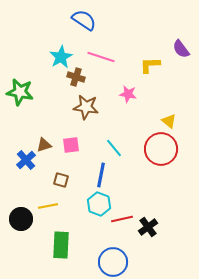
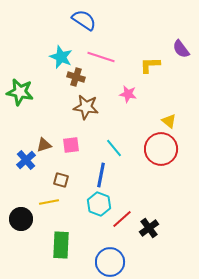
cyan star: rotated 20 degrees counterclockwise
yellow line: moved 1 px right, 4 px up
red line: rotated 30 degrees counterclockwise
black cross: moved 1 px right, 1 px down
blue circle: moved 3 px left
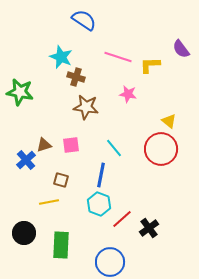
pink line: moved 17 px right
black circle: moved 3 px right, 14 px down
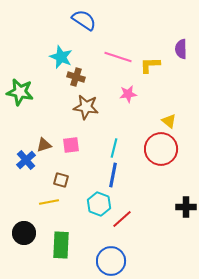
purple semicircle: rotated 36 degrees clockwise
pink star: rotated 18 degrees counterclockwise
cyan line: rotated 54 degrees clockwise
blue line: moved 12 px right
black cross: moved 37 px right, 21 px up; rotated 36 degrees clockwise
blue circle: moved 1 px right, 1 px up
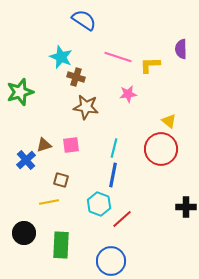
green star: rotated 28 degrees counterclockwise
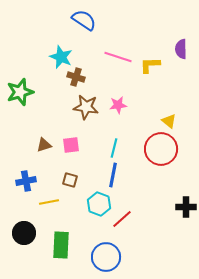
pink star: moved 10 px left, 11 px down
blue cross: moved 21 px down; rotated 30 degrees clockwise
brown square: moved 9 px right
blue circle: moved 5 px left, 4 px up
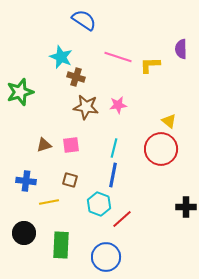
blue cross: rotated 18 degrees clockwise
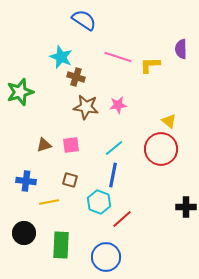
cyan line: rotated 36 degrees clockwise
cyan hexagon: moved 2 px up
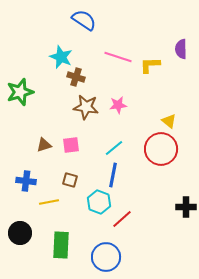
black circle: moved 4 px left
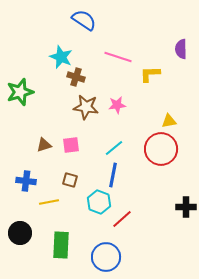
yellow L-shape: moved 9 px down
pink star: moved 1 px left
yellow triangle: rotated 49 degrees counterclockwise
